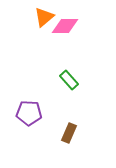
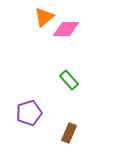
pink diamond: moved 1 px right, 3 px down
purple pentagon: rotated 20 degrees counterclockwise
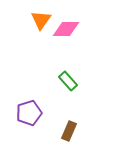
orange triangle: moved 3 px left, 3 px down; rotated 15 degrees counterclockwise
green rectangle: moved 1 px left, 1 px down
brown rectangle: moved 2 px up
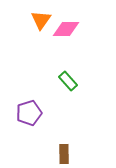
brown rectangle: moved 5 px left, 23 px down; rotated 24 degrees counterclockwise
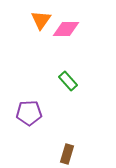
purple pentagon: rotated 15 degrees clockwise
brown rectangle: moved 3 px right; rotated 18 degrees clockwise
